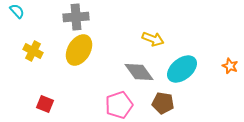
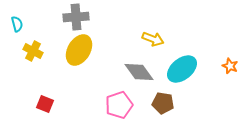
cyan semicircle: moved 13 px down; rotated 28 degrees clockwise
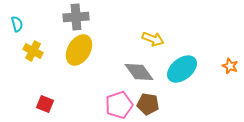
brown pentagon: moved 15 px left, 1 px down
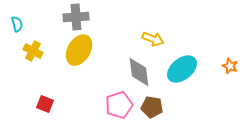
gray diamond: rotated 28 degrees clockwise
brown pentagon: moved 4 px right, 3 px down
